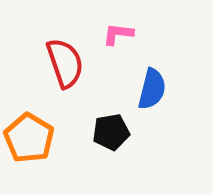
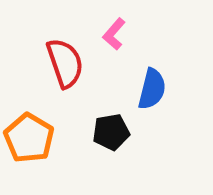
pink L-shape: moved 4 px left; rotated 56 degrees counterclockwise
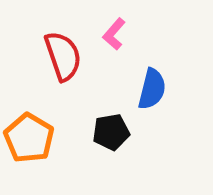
red semicircle: moved 2 px left, 7 px up
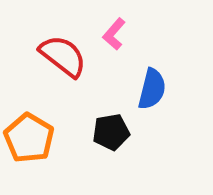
red semicircle: rotated 33 degrees counterclockwise
